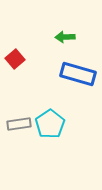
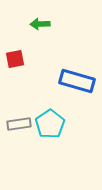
green arrow: moved 25 px left, 13 px up
red square: rotated 30 degrees clockwise
blue rectangle: moved 1 px left, 7 px down
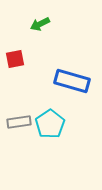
green arrow: rotated 24 degrees counterclockwise
blue rectangle: moved 5 px left
gray rectangle: moved 2 px up
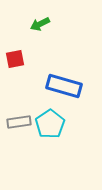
blue rectangle: moved 8 px left, 5 px down
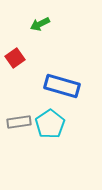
red square: moved 1 px up; rotated 24 degrees counterclockwise
blue rectangle: moved 2 px left
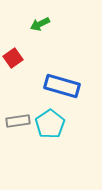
red square: moved 2 px left
gray rectangle: moved 1 px left, 1 px up
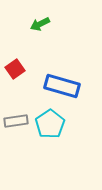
red square: moved 2 px right, 11 px down
gray rectangle: moved 2 px left
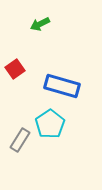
gray rectangle: moved 4 px right, 19 px down; rotated 50 degrees counterclockwise
